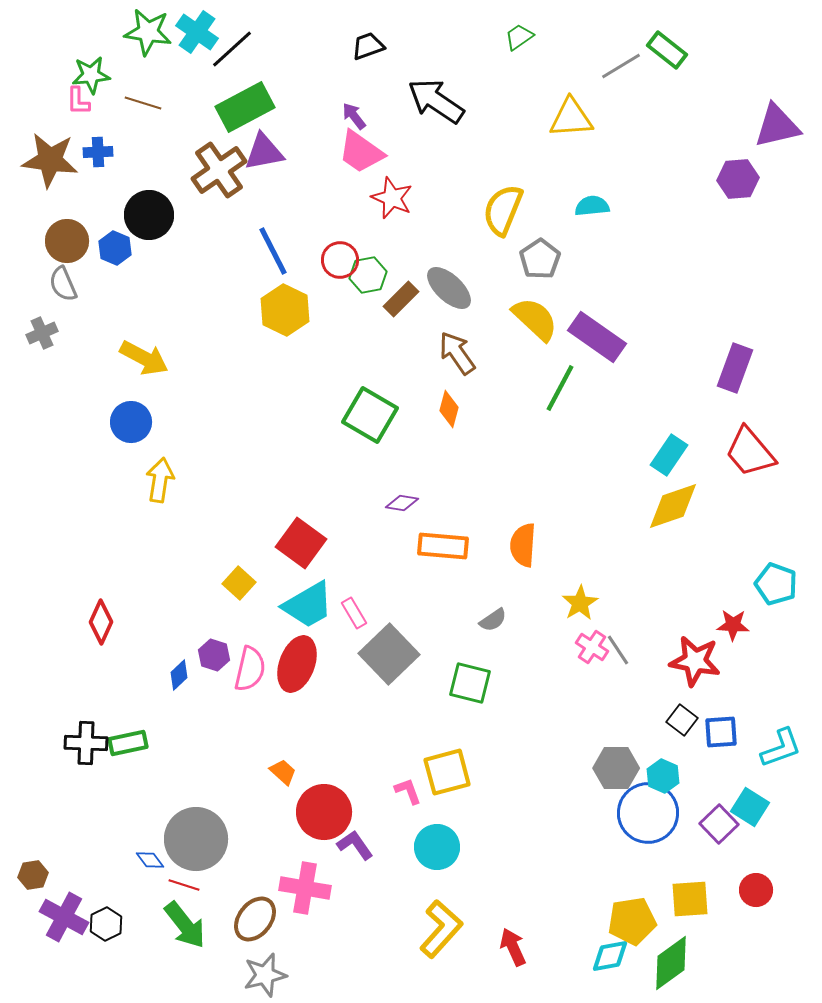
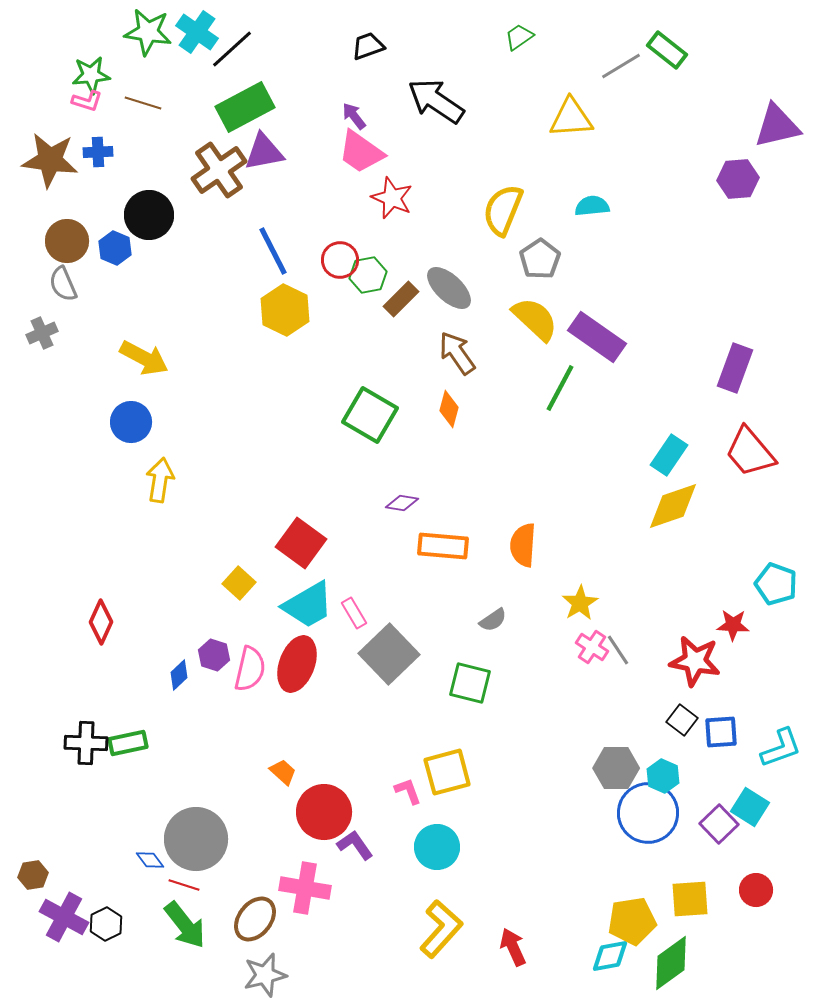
pink L-shape at (78, 101): moved 9 px right; rotated 72 degrees counterclockwise
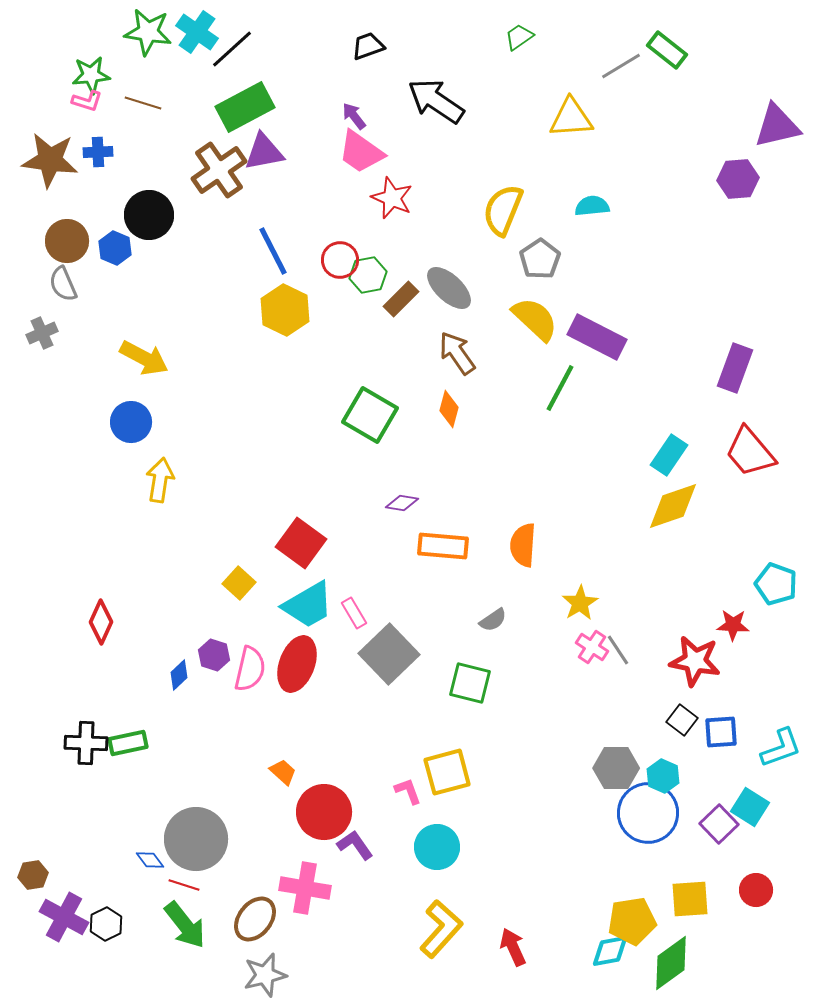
purple rectangle at (597, 337): rotated 8 degrees counterclockwise
cyan diamond at (610, 956): moved 5 px up
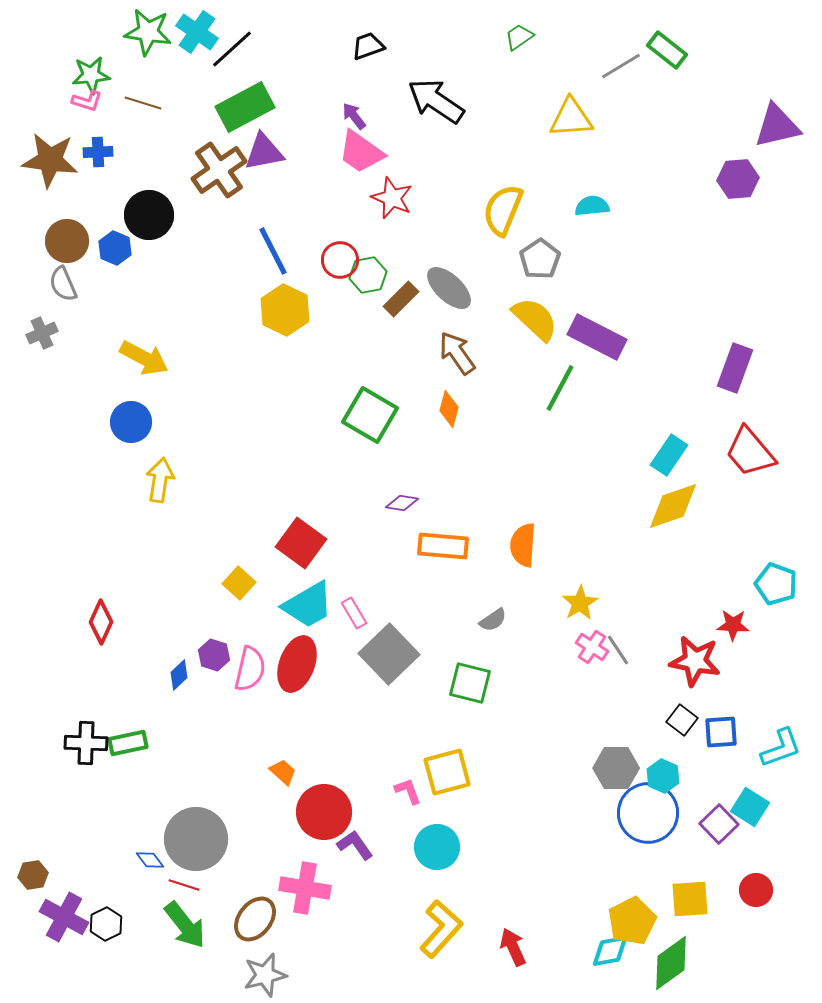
yellow pentagon at (632, 921): rotated 18 degrees counterclockwise
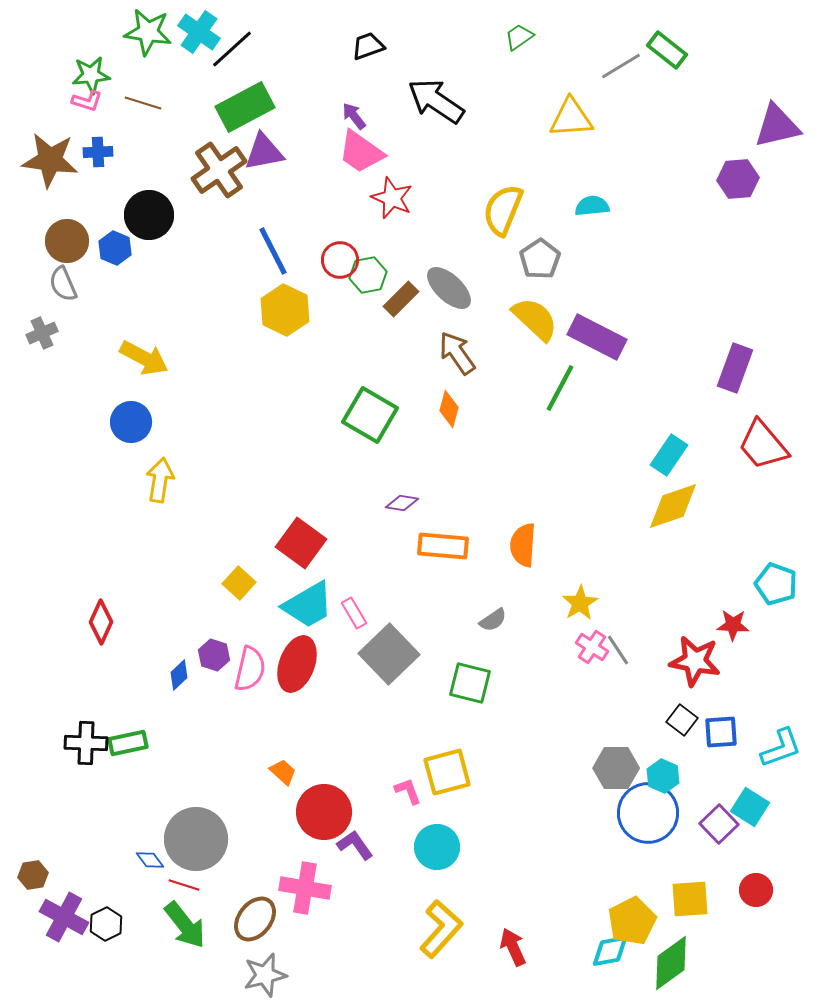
cyan cross at (197, 32): moved 2 px right
red trapezoid at (750, 452): moved 13 px right, 7 px up
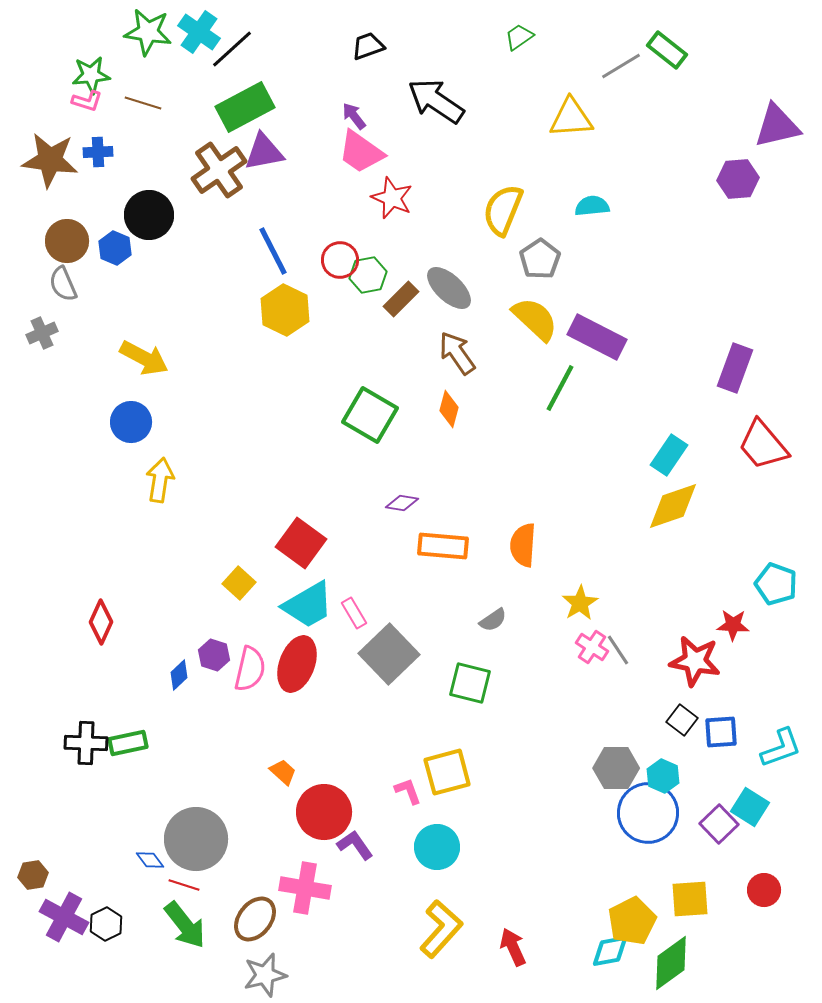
red circle at (756, 890): moved 8 px right
